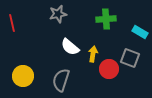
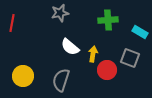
gray star: moved 2 px right, 1 px up
green cross: moved 2 px right, 1 px down
red line: rotated 24 degrees clockwise
red circle: moved 2 px left, 1 px down
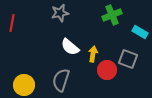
green cross: moved 4 px right, 5 px up; rotated 18 degrees counterclockwise
gray square: moved 2 px left, 1 px down
yellow circle: moved 1 px right, 9 px down
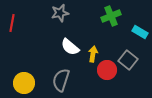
green cross: moved 1 px left, 1 px down
gray square: moved 1 px down; rotated 18 degrees clockwise
yellow circle: moved 2 px up
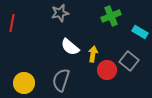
gray square: moved 1 px right, 1 px down
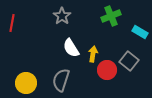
gray star: moved 2 px right, 3 px down; rotated 24 degrees counterclockwise
white semicircle: moved 1 px right, 1 px down; rotated 18 degrees clockwise
yellow circle: moved 2 px right
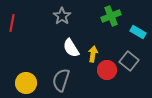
cyan rectangle: moved 2 px left
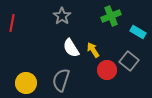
yellow arrow: moved 4 px up; rotated 42 degrees counterclockwise
